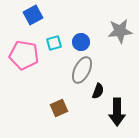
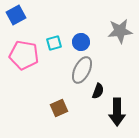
blue square: moved 17 px left
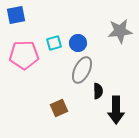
blue square: rotated 18 degrees clockwise
blue circle: moved 3 px left, 1 px down
pink pentagon: rotated 12 degrees counterclockwise
black semicircle: rotated 21 degrees counterclockwise
black arrow: moved 1 px left, 2 px up
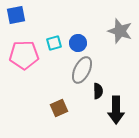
gray star: rotated 25 degrees clockwise
